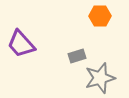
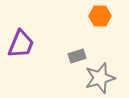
purple trapezoid: rotated 116 degrees counterclockwise
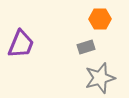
orange hexagon: moved 3 px down
gray rectangle: moved 9 px right, 9 px up
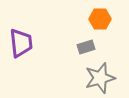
purple trapezoid: moved 1 px up; rotated 28 degrees counterclockwise
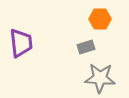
gray star: rotated 20 degrees clockwise
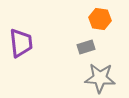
orange hexagon: rotated 10 degrees clockwise
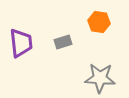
orange hexagon: moved 1 px left, 3 px down
gray rectangle: moved 23 px left, 5 px up
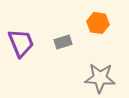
orange hexagon: moved 1 px left, 1 px down
purple trapezoid: rotated 16 degrees counterclockwise
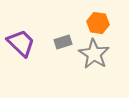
purple trapezoid: rotated 24 degrees counterclockwise
gray star: moved 6 px left, 24 px up; rotated 28 degrees clockwise
